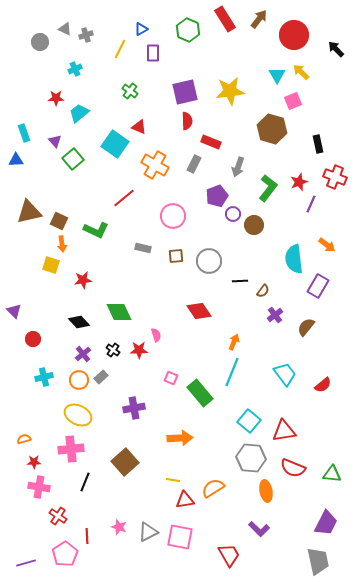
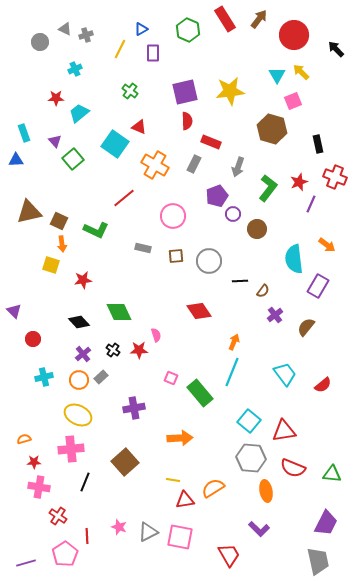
brown circle at (254, 225): moved 3 px right, 4 px down
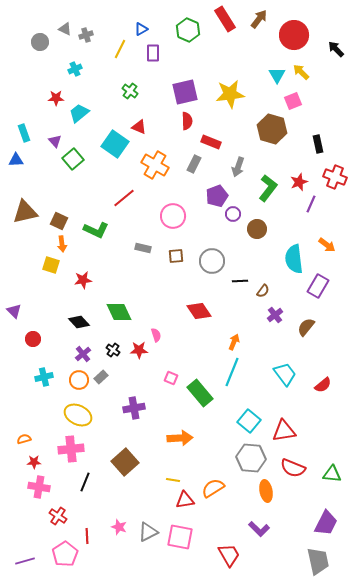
yellow star at (230, 91): moved 3 px down
brown triangle at (29, 212): moved 4 px left
gray circle at (209, 261): moved 3 px right
purple line at (26, 563): moved 1 px left, 2 px up
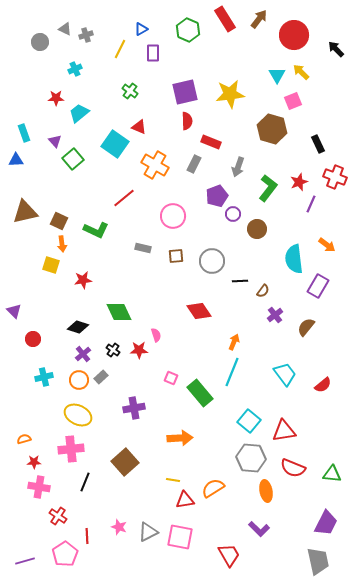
black rectangle at (318, 144): rotated 12 degrees counterclockwise
black diamond at (79, 322): moved 1 px left, 5 px down; rotated 30 degrees counterclockwise
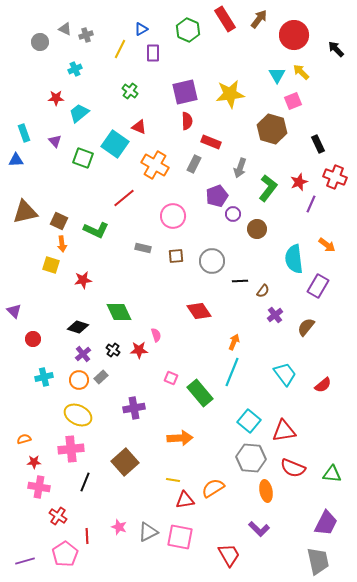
green square at (73, 159): moved 10 px right, 1 px up; rotated 30 degrees counterclockwise
gray arrow at (238, 167): moved 2 px right, 1 px down
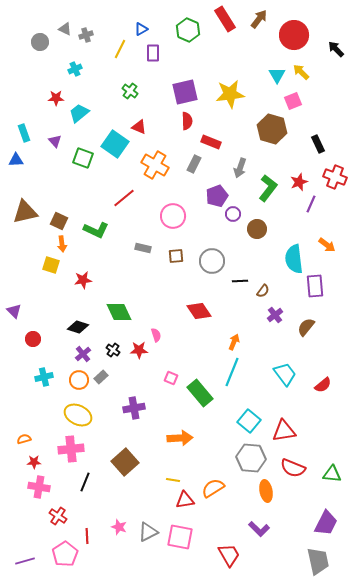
purple rectangle at (318, 286): moved 3 px left; rotated 35 degrees counterclockwise
